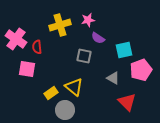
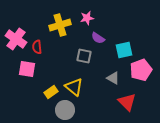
pink star: moved 1 px left, 2 px up
yellow rectangle: moved 1 px up
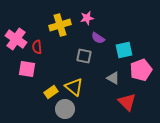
gray circle: moved 1 px up
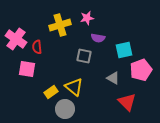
purple semicircle: rotated 24 degrees counterclockwise
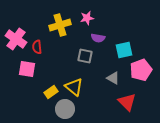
gray square: moved 1 px right
